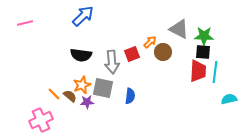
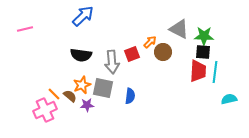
pink line: moved 6 px down
purple star: moved 3 px down
pink cross: moved 4 px right, 10 px up
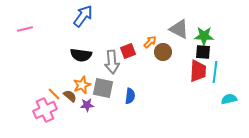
blue arrow: rotated 10 degrees counterclockwise
red square: moved 4 px left, 3 px up
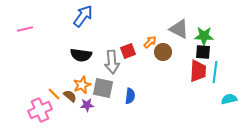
pink cross: moved 5 px left
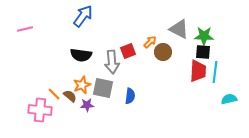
pink cross: rotated 30 degrees clockwise
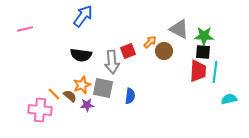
brown circle: moved 1 px right, 1 px up
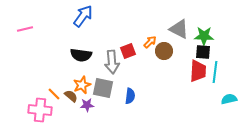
brown semicircle: moved 1 px right
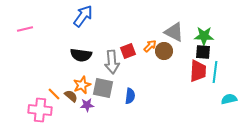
gray triangle: moved 5 px left, 3 px down
orange arrow: moved 4 px down
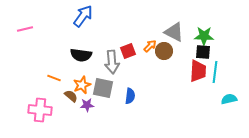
orange line: moved 16 px up; rotated 24 degrees counterclockwise
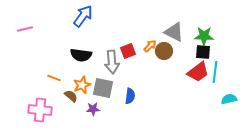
red trapezoid: moved 1 px down; rotated 50 degrees clockwise
purple star: moved 6 px right, 4 px down
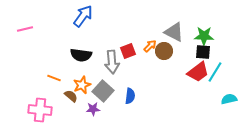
cyan line: rotated 25 degrees clockwise
gray square: moved 3 px down; rotated 30 degrees clockwise
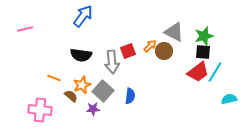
green star: rotated 18 degrees counterclockwise
